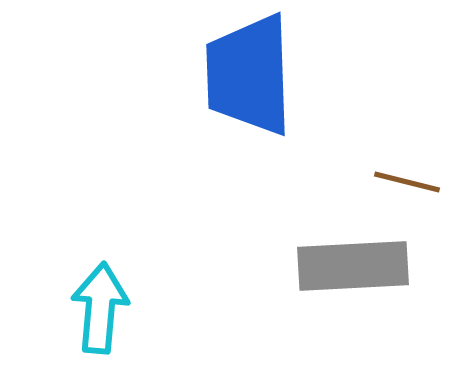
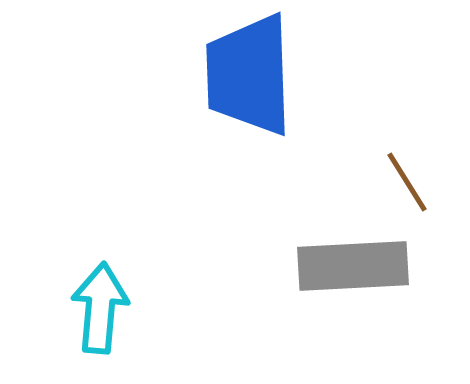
brown line: rotated 44 degrees clockwise
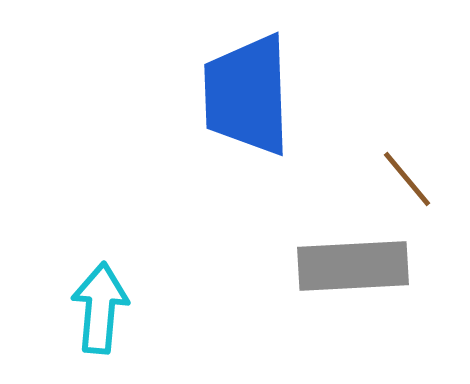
blue trapezoid: moved 2 px left, 20 px down
brown line: moved 3 px up; rotated 8 degrees counterclockwise
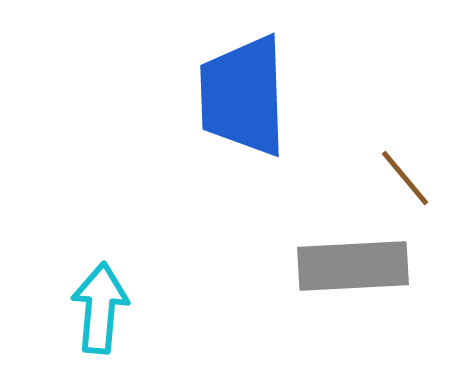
blue trapezoid: moved 4 px left, 1 px down
brown line: moved 2 px left, 1 px up
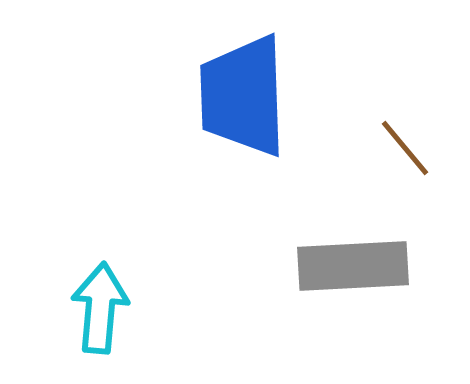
brown line: moved 30 px up
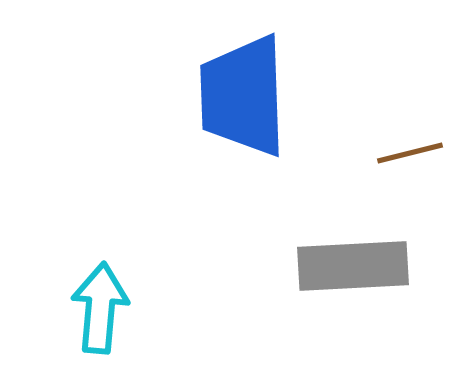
brown line: moved 5 px right, 5 px down; rotated 64 degrees counterclockwise
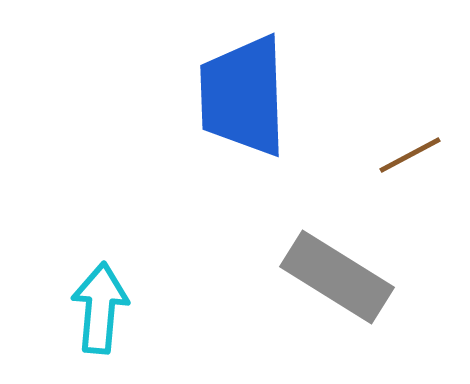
brown line: moved 2 px down; rotated 14 degrees counterclockwise
gray rectangle: moved 16 px left, 11 px down; rotated 35 degrees clockwise
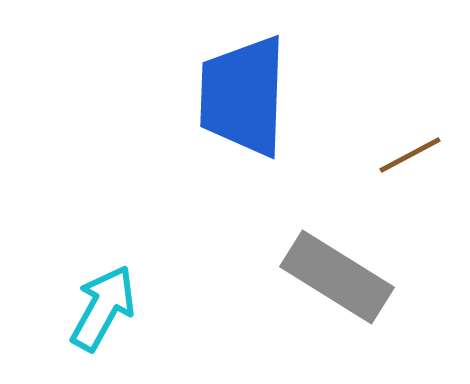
blue trapezoid: rotated 4 degrees clockwise
cyan arrow: moved 3 px right; rotated 24 degrees clockwise
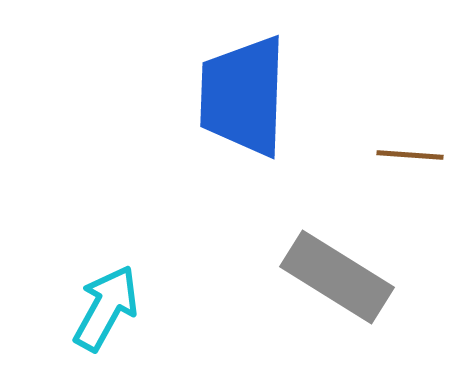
brown line: rotated 32 degrees clockwise
cyan arrow: moved 3 px right
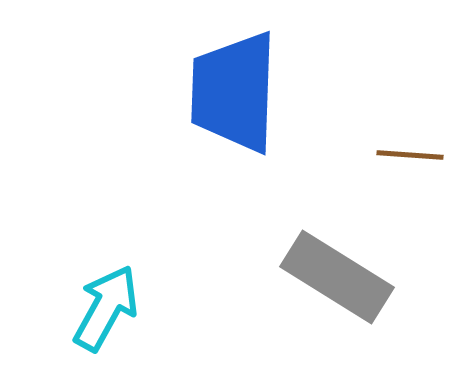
blue trapezoid: moved 9 px left, 4 px up
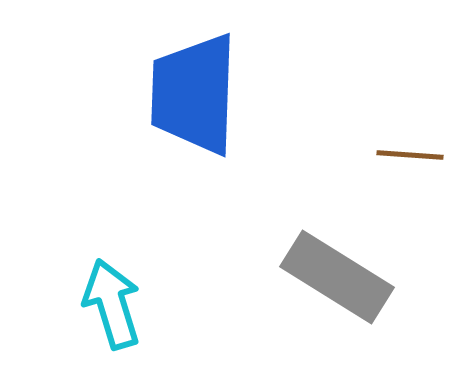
blue trapezoid: moved 40 px left, 2 px down
cyan arrow: moved 6 px right, 4 px up; rotated 46 degrees counterclockwise
